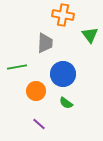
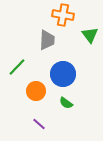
gray trapezoid: moved 2 px right, 3 px up
green line: rotated 36 degrees counterclockwise
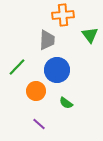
orange cross: rotated 15 degrees counterclockwise
blue circle: moved 6 px left, 4 px up
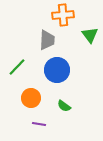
orange circle: moved 5 px left, 7 px down
green semicircle: moved 2 px left, 3 px down
purple line: rotated 32 degrees counterclockwise
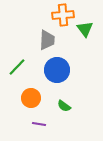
green triangle: moved 5 px left, 6 px up
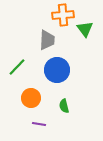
green semicircle: rotated 40 degrees clockwise
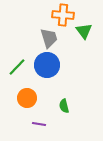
orange cross: rotated 10 degrees clockwise
green triangle: moved 1 px left, 2 px down
gray trapezoid: moved 2 px right, 2 px up; rotated 20 degrees counterclockwise
blue circle: moved 10 px left, 5 px up
orange circle: moved 4 px left
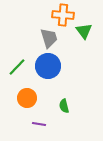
blue circle: moved 1 px right, 1 px down
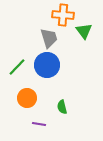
blue circle: moved 1 px left, 1 px up
green semicircle: moved 2 px left, 1 px down
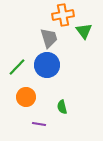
orange cross: rotated 15 degrees counterclockwise
orange circle: moved 1 px left, 1 px up
